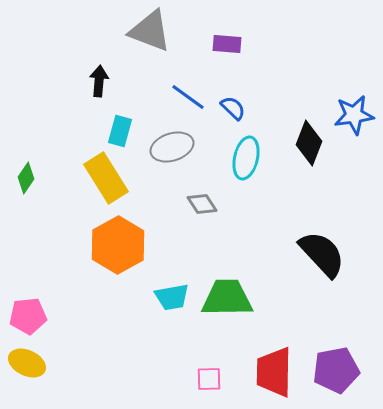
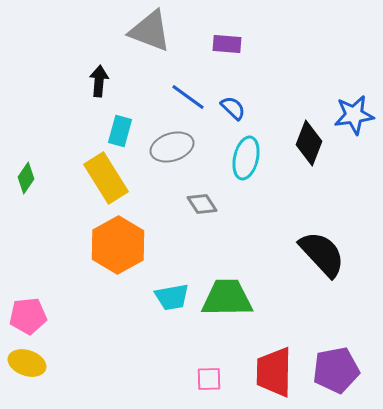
yellow ellipse: rotated 6 degrees counterclockwise
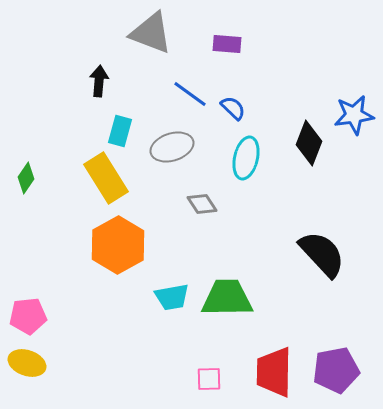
gray triangle: moved 1 px right, 2 px down
blue line: moved 2 px right, 3 px up
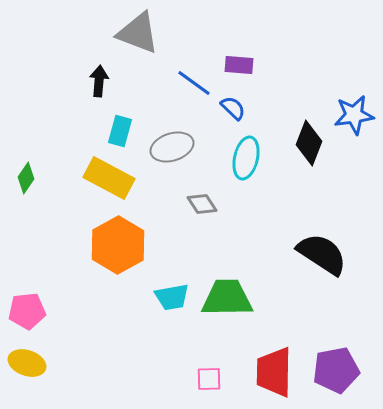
gray triangle: moved 13 px left
purple rectangle: moved 12 px right, 21 px down
blue line: moved 4 px right, 11 px up
yellow rectangle: moved 3 px right; rotated 30 degrees counterclockwise
black semicircle: rotated 14 degrees counterclockwise
pink pentagon: moved 1 px left, 5 px up
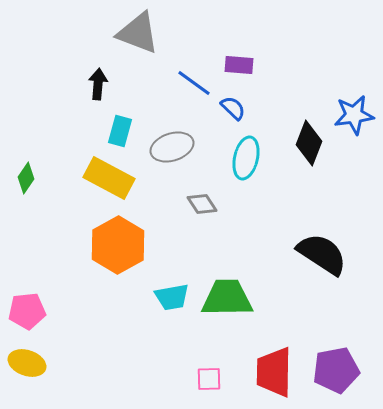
black arrow: moved 1 px left, 3 px down
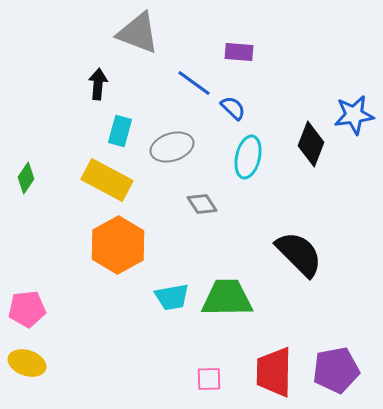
purple rectangle: moved 13 px up
black diamond: moved 2 px right, 1 px down
cyan ellipse: moved 2 px right, 1 px up
yellow rectangle: moved 2 px left, 2 px down
black semicircle: moved 23 px left; rotated 12 degrees clockwise
pink pentagon: moved 2 px up
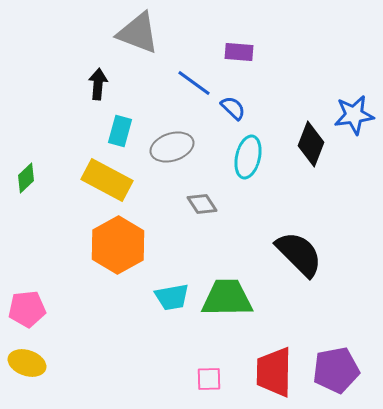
green diamond: rotated 12 degrees clockwise
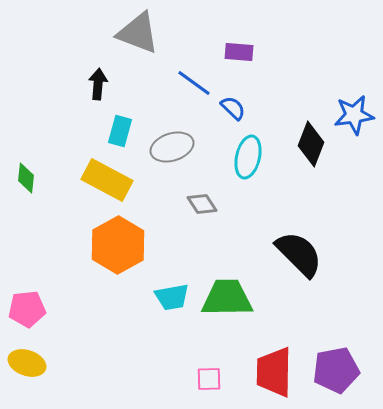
green diamond: rotated 40 degrees counterclockwise
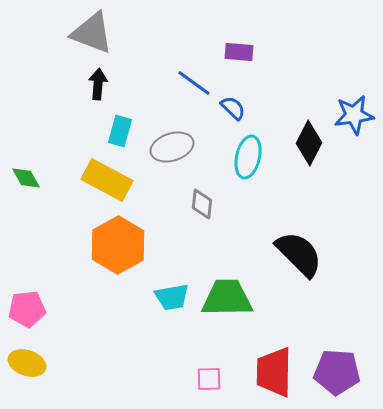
gray triangle: moved 46 px left
black diamond: moved 2 px left, 1 px up; rotated 6 degrees clockwise
green diamond: rotated 36 degrees counterclockwise
gray diamond: rotated 40 degrees clockwise
purple pentagon: moved 1 px right, 2 px down; rotated 15 degrees clockwise
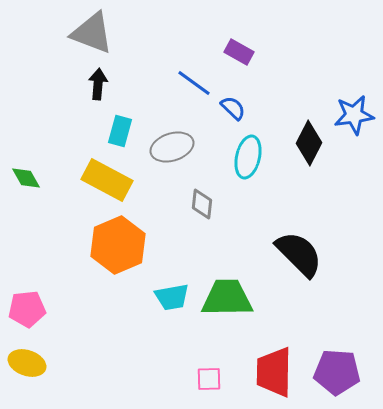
purple rectangle: rotated 24 degrees clockwise
orange hexagon: rotated 6 degrees clockwise
